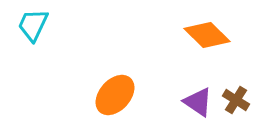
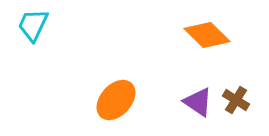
orange ellipse: moved 1 px right, 5 px down
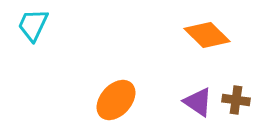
brown cross: rotated 24 degrees counterclockwise
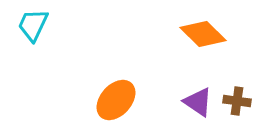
orange diamond: moved 4 px left, 1 px up
brown cross: moved 1 px right, 1 px down
